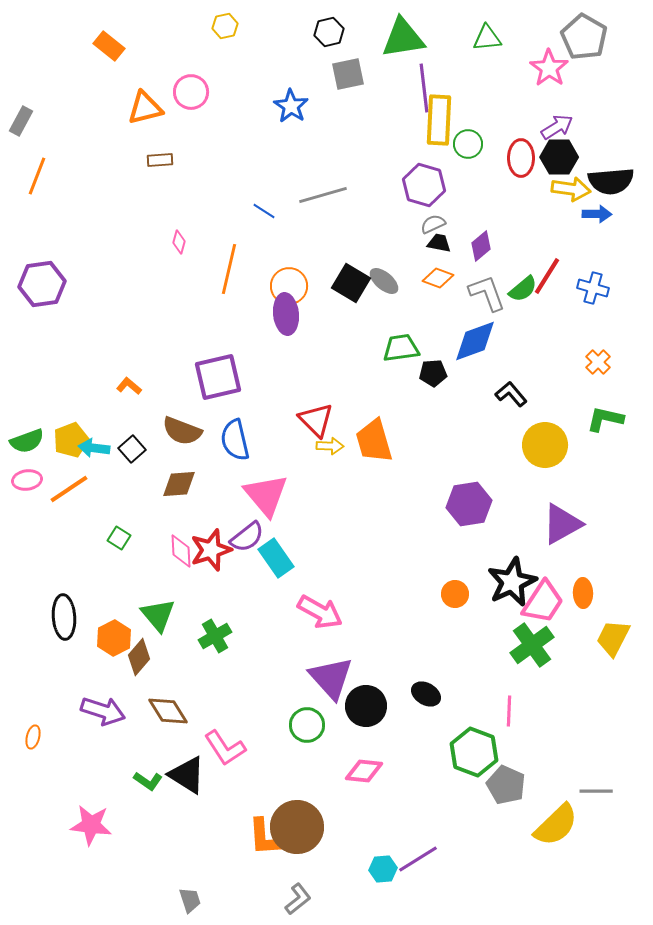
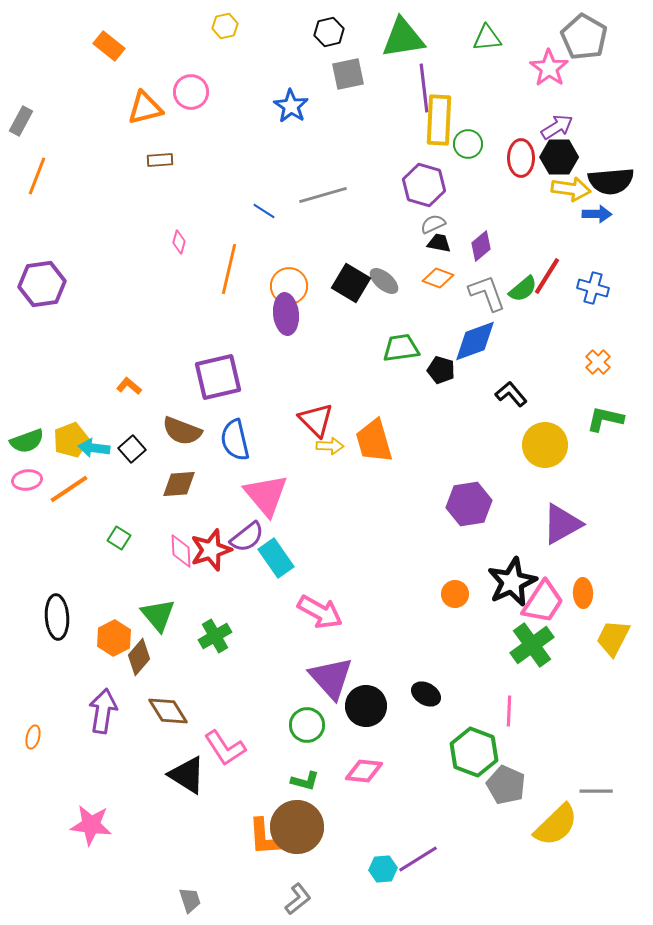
black pentagon at (433, 373): moved 8 px right, 3 px up; rotated 20 degrees clockwise
black ellipse at (64, 617): moved 7 px left
purple arrow at (103, 711): rotated 99 degrees counterclockwise
green L-shape at (148, 781): moved 157 px right; rotated 20 degrees counterclockwise
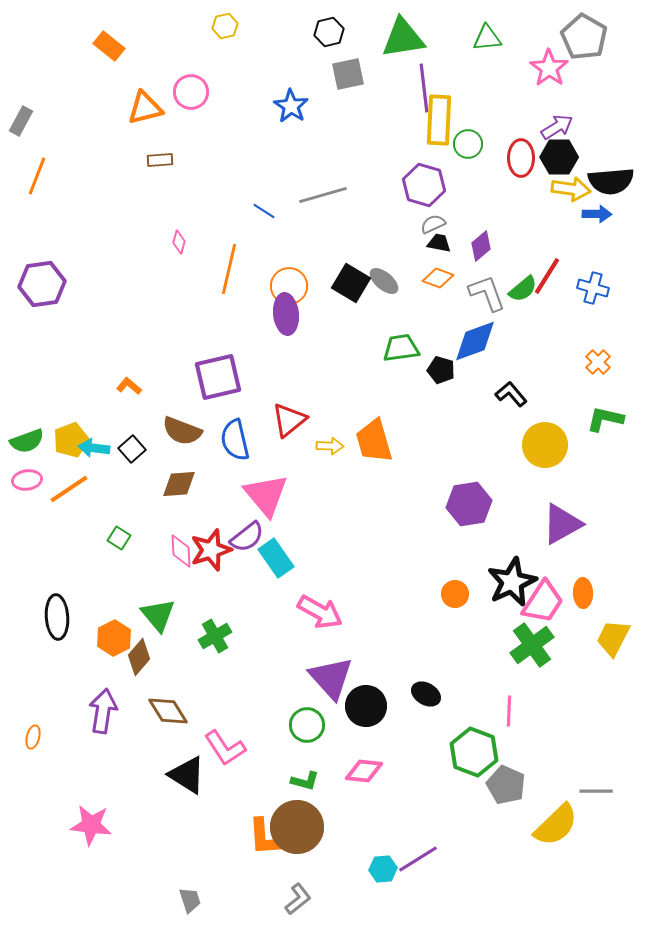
red triangle at (316, 420): moved 27 px left; rotated 36 degrees clockwise
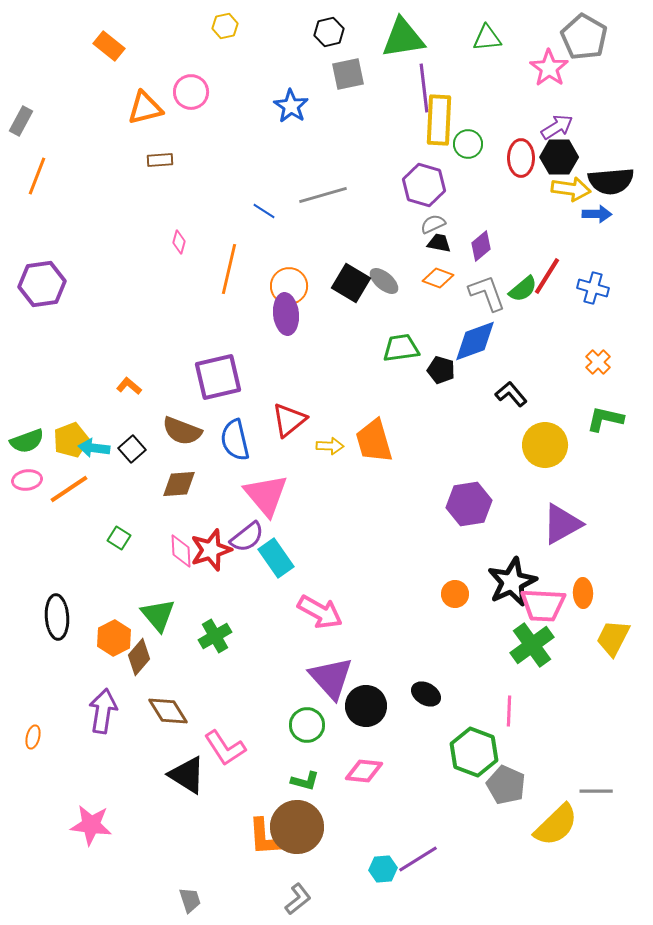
pink trapezoid at (543, 602): moved 3 px down; rotated 60 degrees clockwise
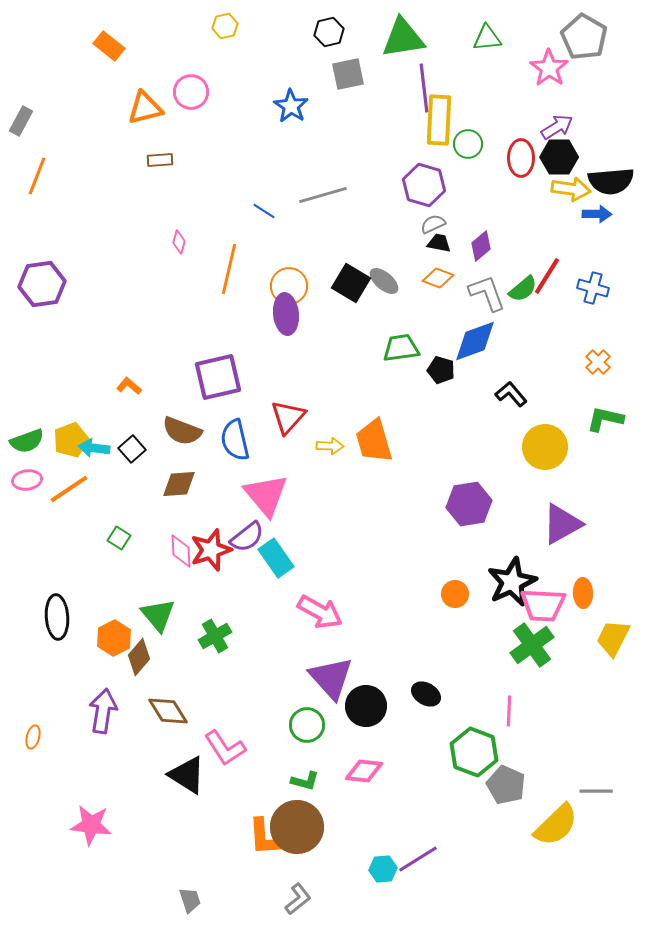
red triangle at (289, 420): moved 1 px left, 3 px up; rotated 9 degrees counterclockwise
yellow circle at (545, 445): moved 2 px down
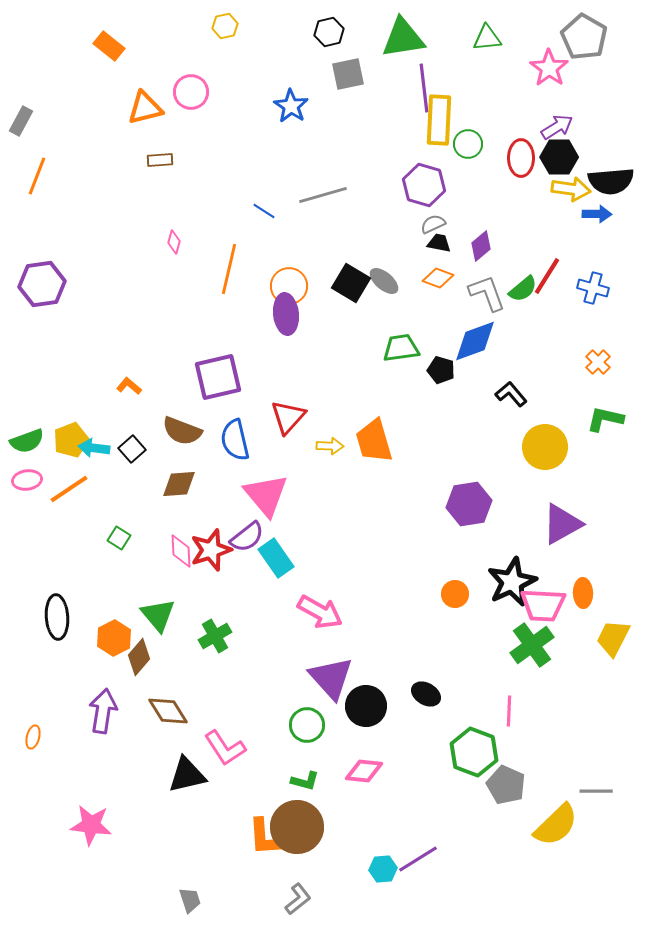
pink diamond at (179, 242): moved 5 px left
black triangle at (187, 775): rotated 45 degrees counterclockwise
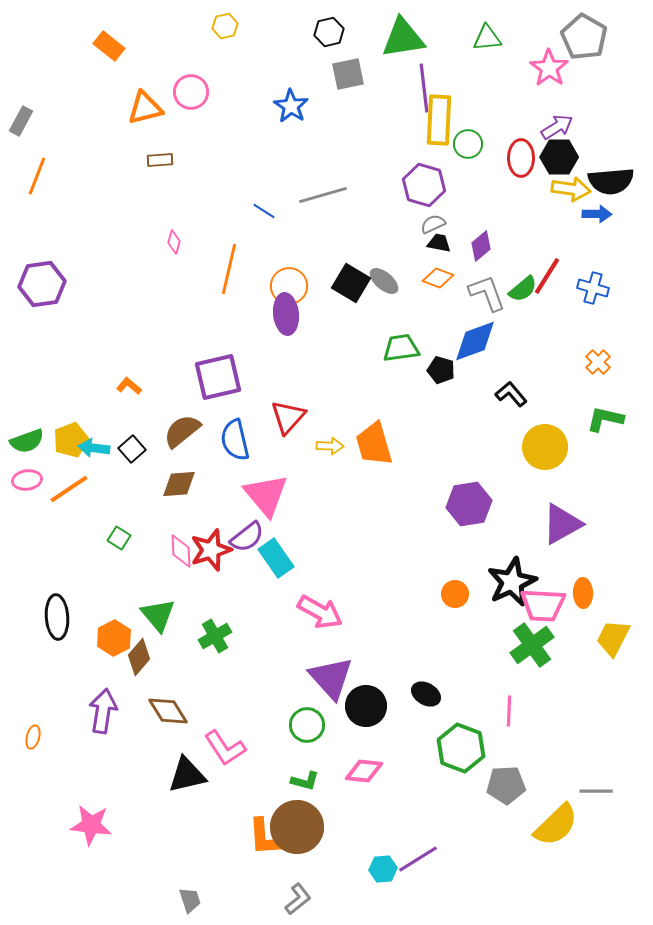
brown semicircle at (182, 431): rotated 120 degrees clockwise
orange trapezoid at (374, 441): moved 3 px down
green hexagon at (474, 752): moved 13 px left, 4 px up
gray pentagon at (506, 785): rotated 27 degrees counterclockwise
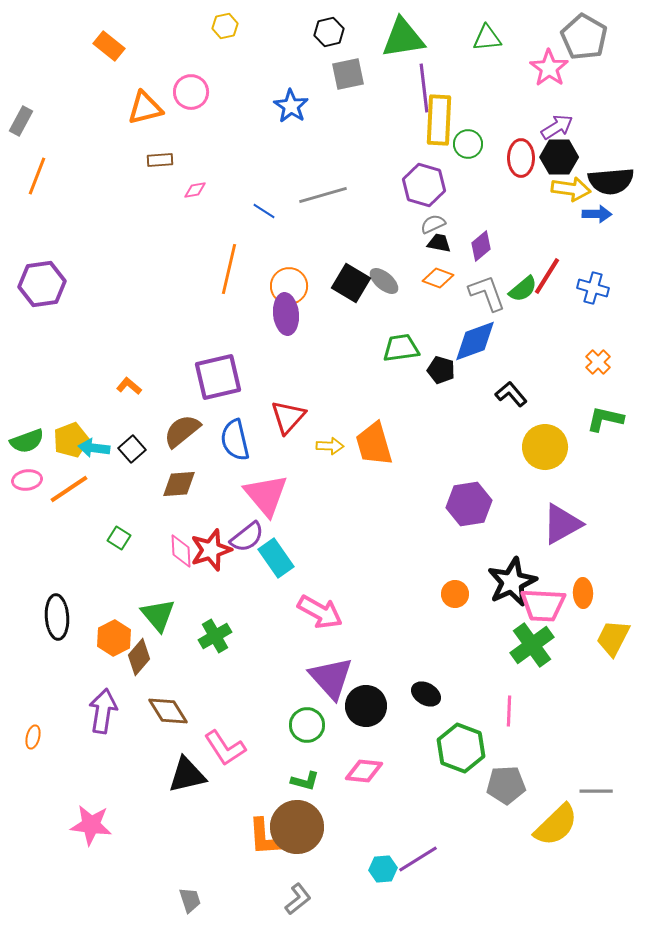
pink diamond at (174, 242): moved 21 px right, 52 px up; rotated 65 degrees clockwise
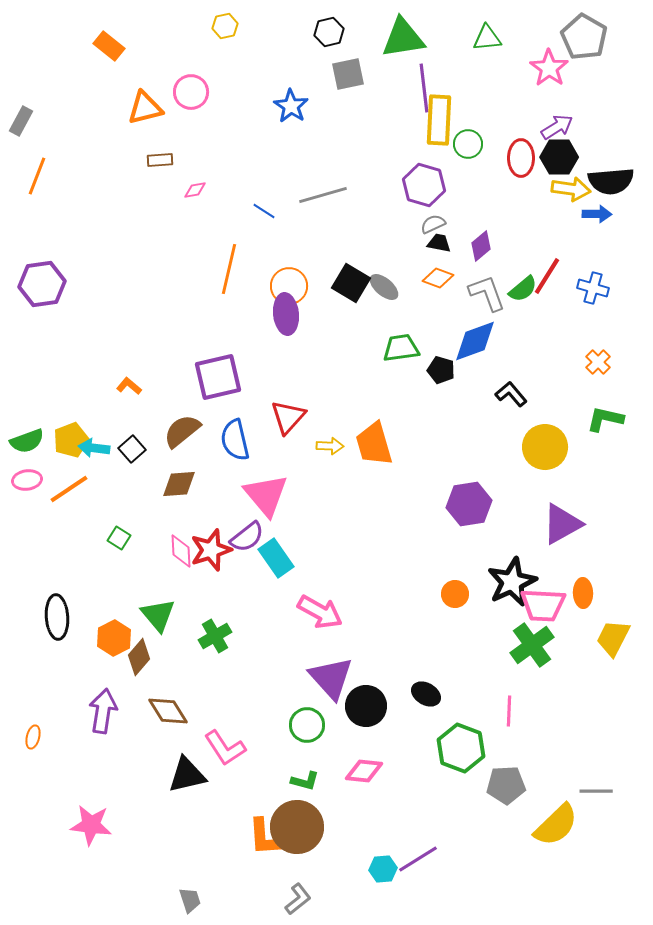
gray ellipse at (384, 281): moved 6 px down
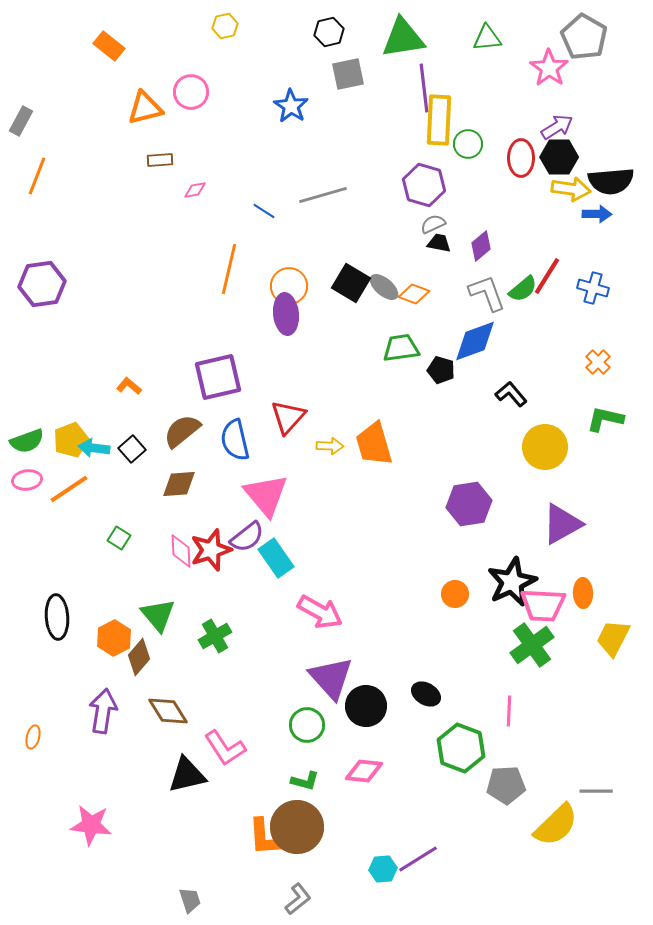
orange diamond at (438, 278): moved 24 px left, 16 px down
